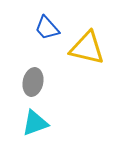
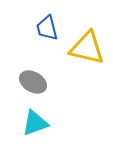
blue trapezoid: rotated 28 degrees clockwise
gray ellipse: rotated 72 degrees counterclockwise
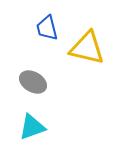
cyan triangle: moved 3 px left, 4 px down
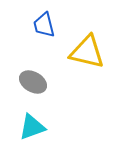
blue trapezoid: moved 3 px left, 3 px up
yellow triangle: moved 4 px down
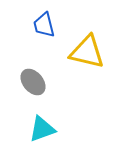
gray ellipse: rotated 20 degrees clockwise
cyan triangle: moved 10 px right, 2 px down
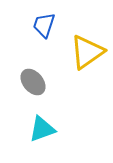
blue trapezoid: rotated 32 degrees clockwise
yellow triangle: rotated 48 degrees counterclockwise
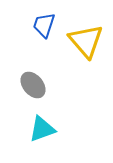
yellow triangle: moved 1 px left, 11 px up; rotated 36 degrees counterclockwise
gray ellipse: moved 3 px down
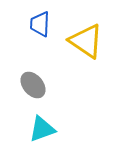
blue trapezoid: moved 4 px left, 1 px up; rotated 16 degrees counterclockwise
yellow triangle: rotated 15 degrees counterclockwise
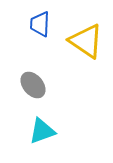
cyan triangle: moved 2 px down
